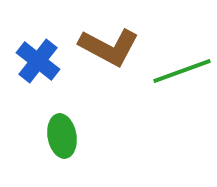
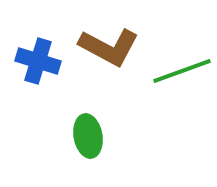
blue cross: rotated 21 degrees counterclockwise
green ellipse: moved 26 px right
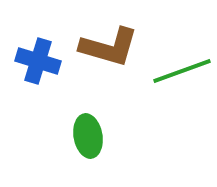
brown L-shape: rotated 12 degrees counterclockwise
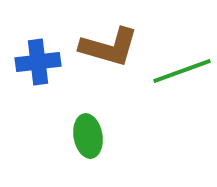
blue cross: moved 1 px down; rotated 24 degrees counterclockwise
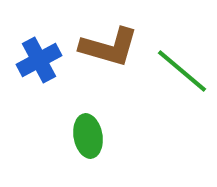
blue cross: moved 1 px right, 2 px up; rotated 21 degrees counterclockwise
green line: rotated 60 degrees clockwise
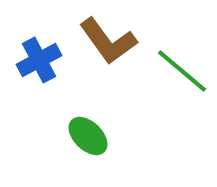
brown L-shape: moved 1 px left, 6 px up; rotated 38 degrees clockwise
green ellipse: rotated 36 degrees counterclockwise
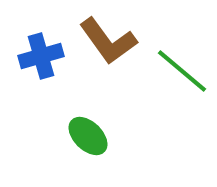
blue cross: moved 2 px right, 4 px up; rotated 12 degrees clockwise
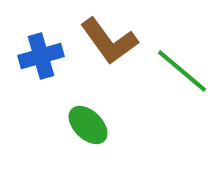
brown L-shape: moved 1 px right
green ellipse: moved 11 px up
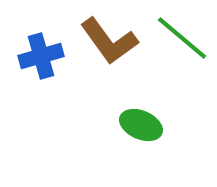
green line: moved 33 px up
green ellipse: moved 53 px right; rotated 21 degrees counterclockwise
